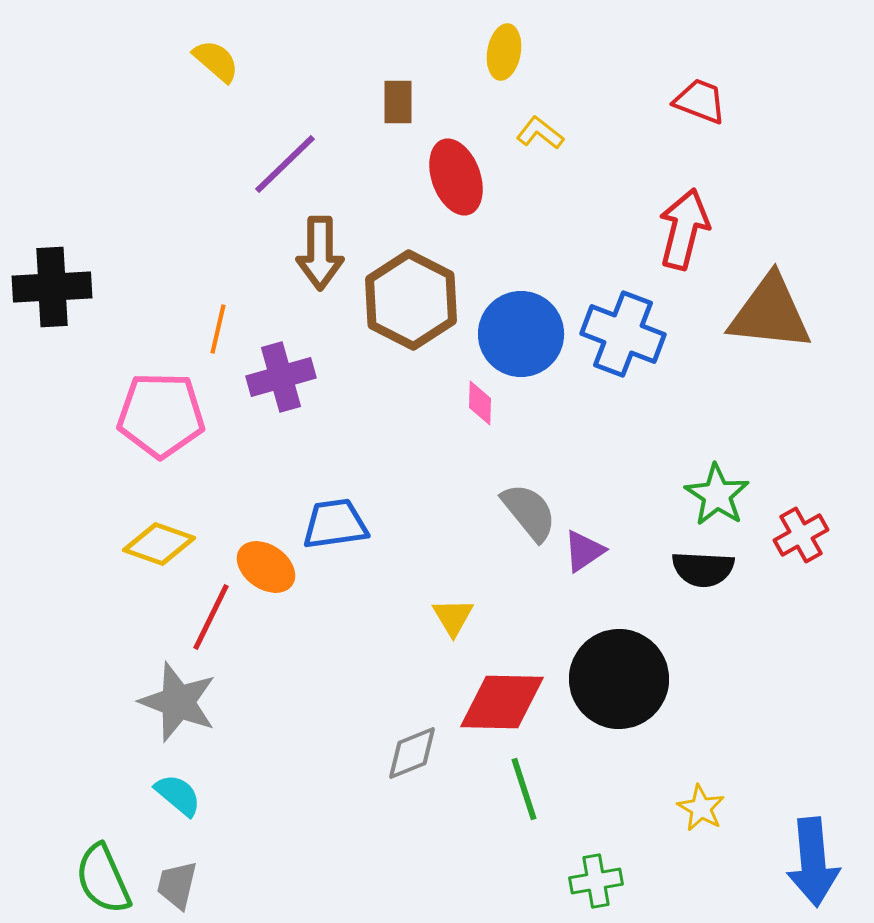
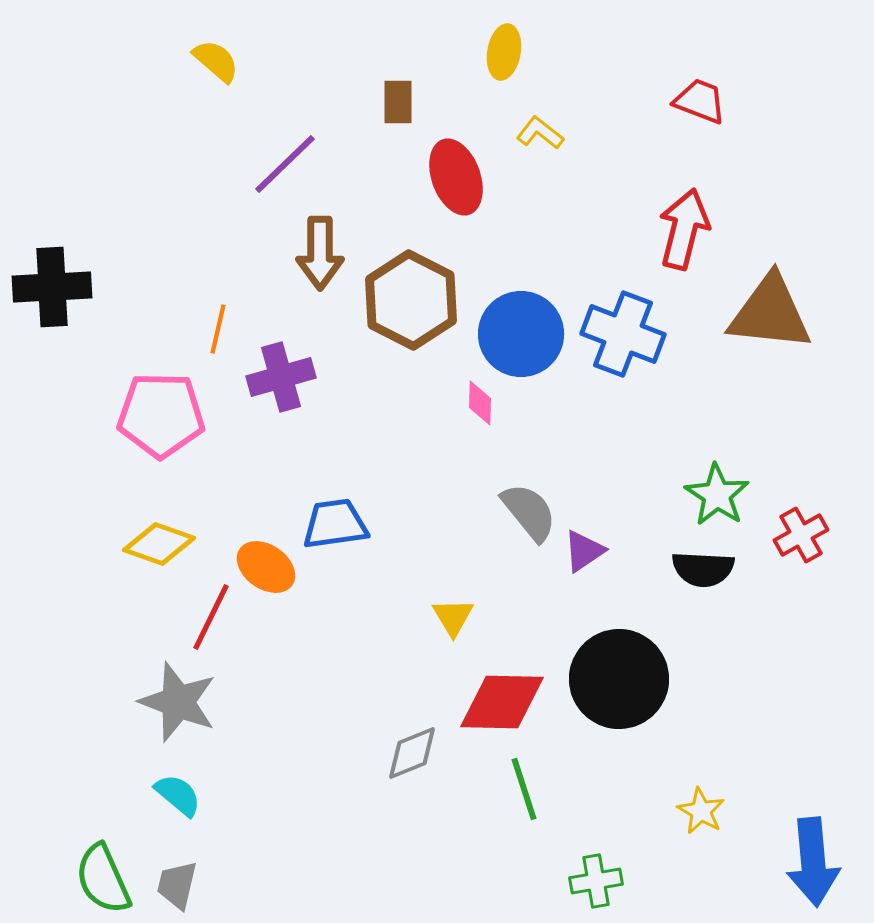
yellow star: moved 3 px down
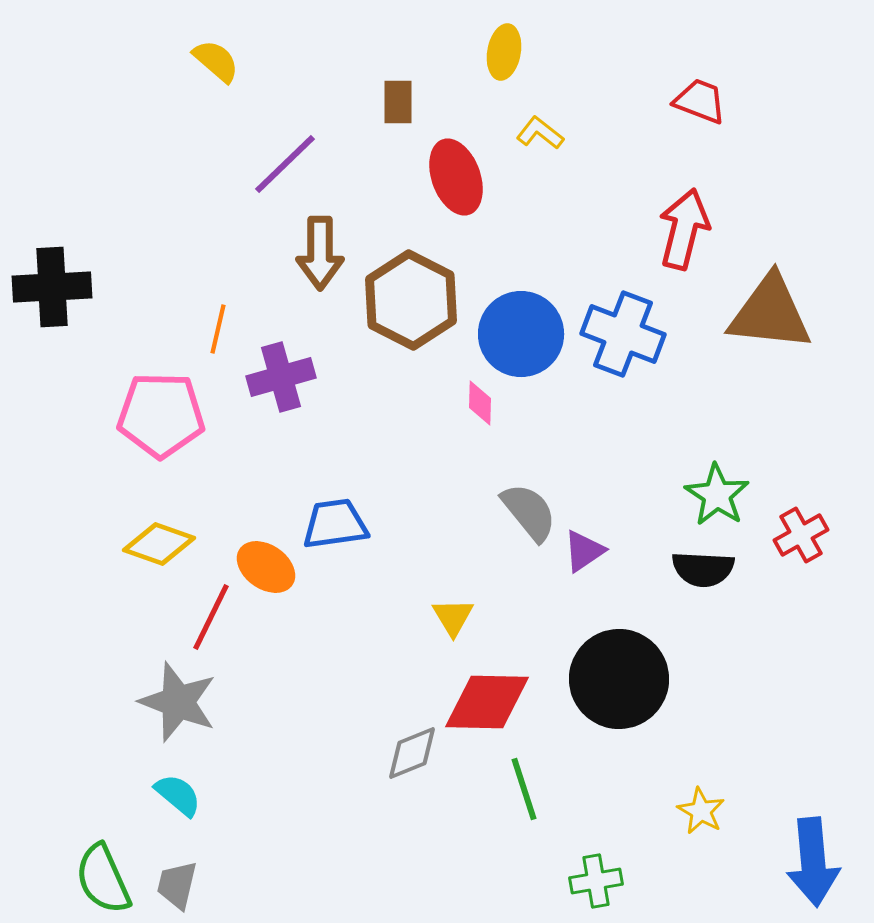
red diamond: moved 15 px left
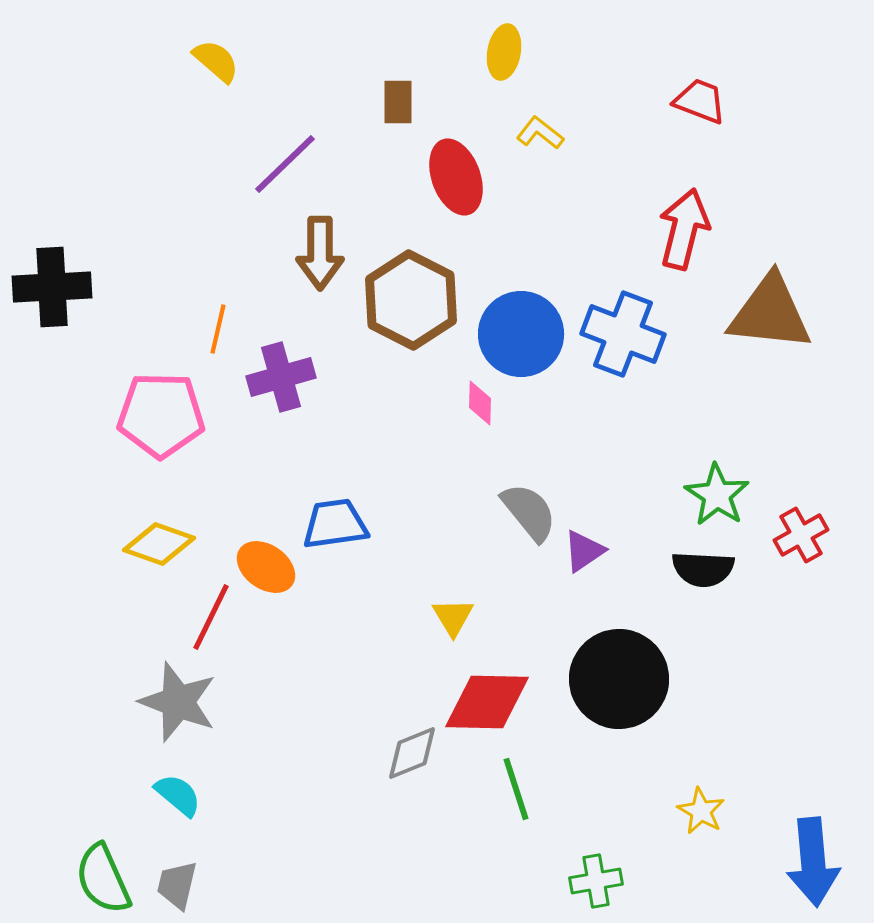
green line: moved 8 px left
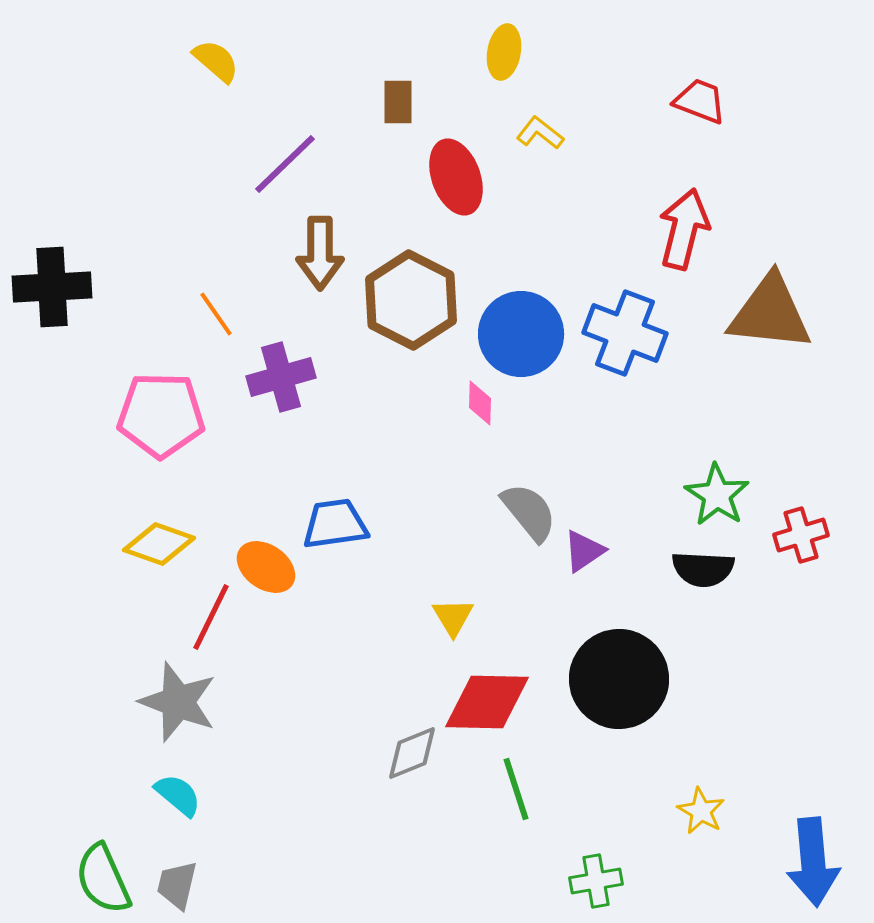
orange line: moved 2 px left, 15 px up; rotated 48 degrees counterclockwise
blue cross: moved 2 px right, 1 px up
red cross: rotated 12 degrees clockwise
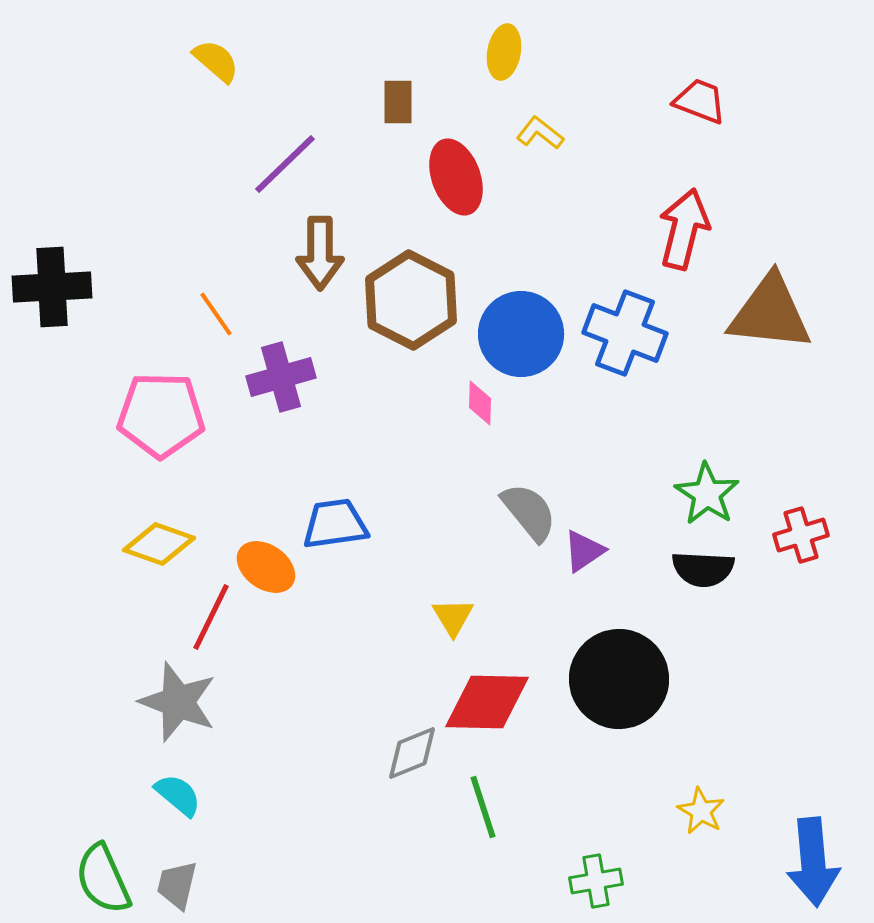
green star: moved 10 px left, 1 px up
green line: moved 33 px left, 18 px down
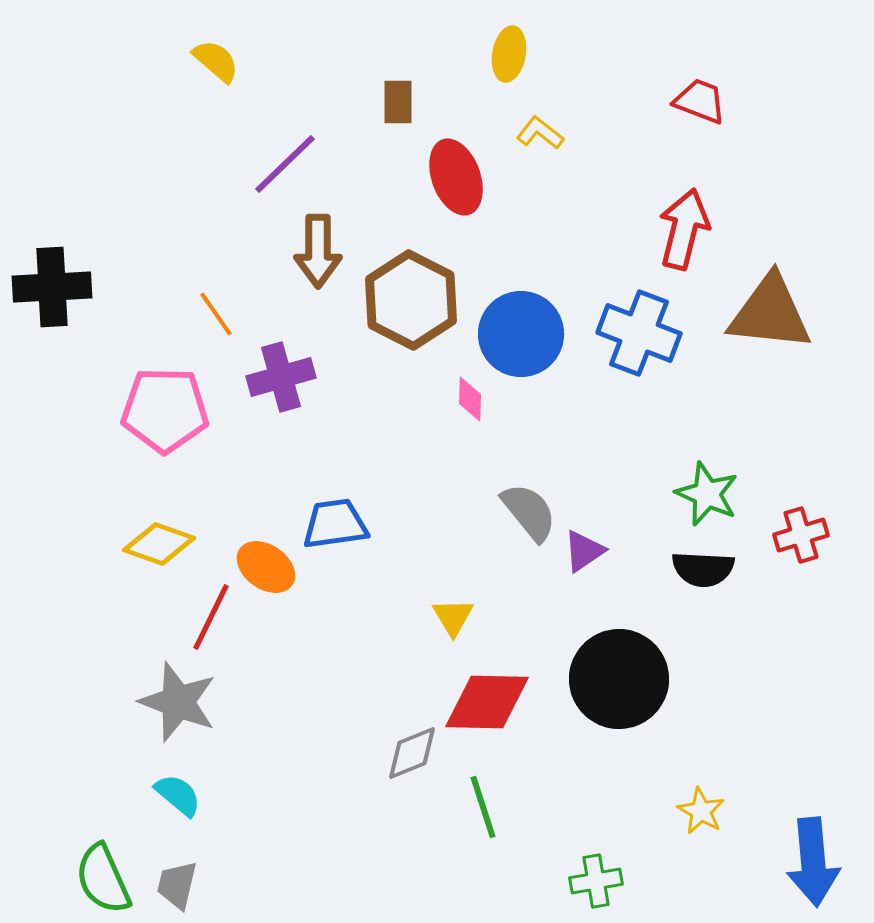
yellow ellipse: moved 5 px right, 2 px down
brown arrow: moved 2 px left, 2 px up
blue cross: moved 14 px right
pink diamond: moved 10 px left, 4 px up
pink pentagon: moved 4 px right, 5 px up
green star: rotated 10 degrees counterclockwise
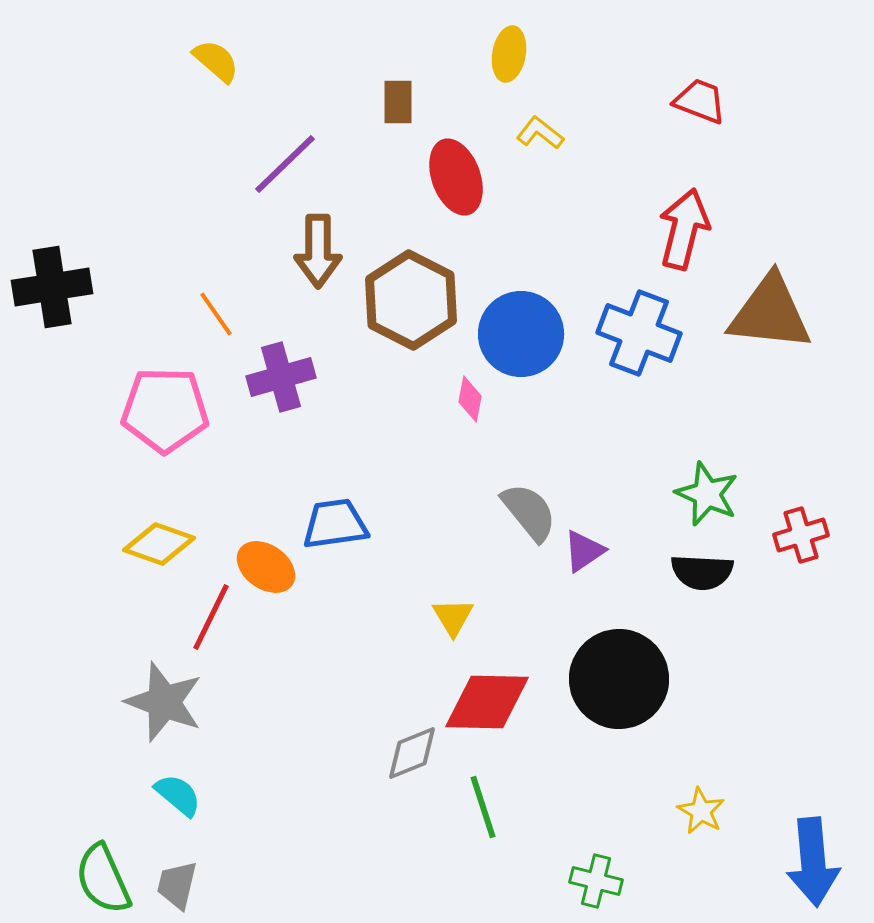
black cross: rotated 6 degrees counterclockwise
pink diamond: rotated 9 degrees clockwise
black semicircle: moved 1 px left, 3 px down
gray star: moved 14 px left
green cross: rotated 24 degrees clockwise
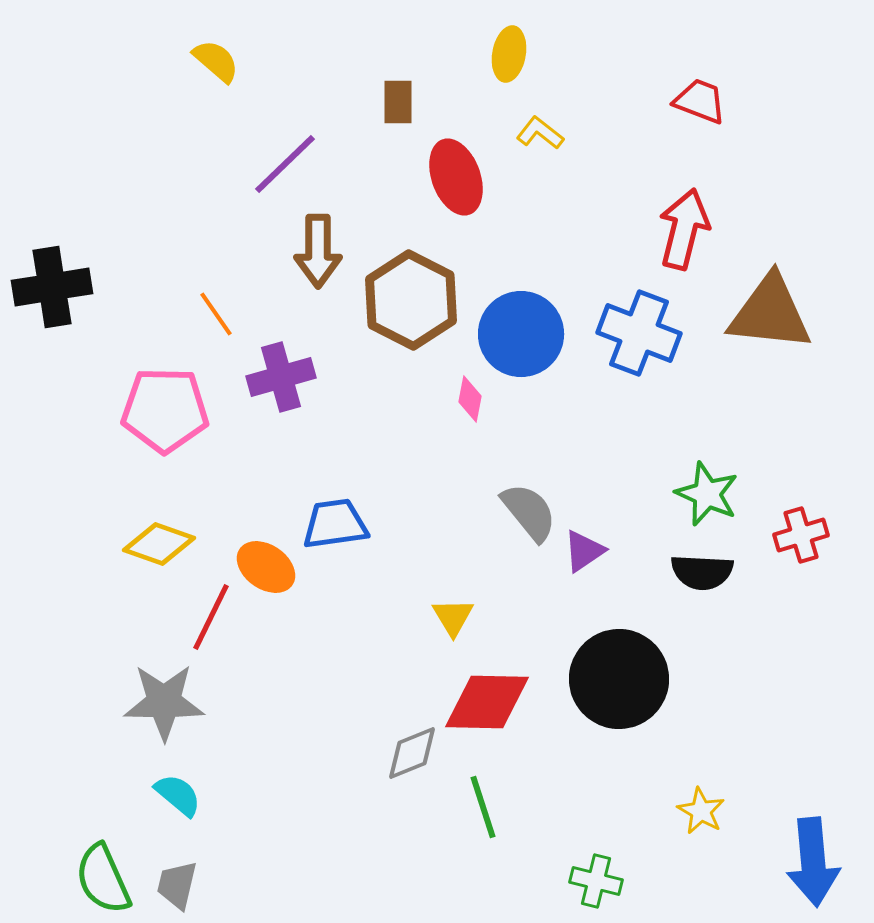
gray star: rotated 20 degrees counterclockwise
